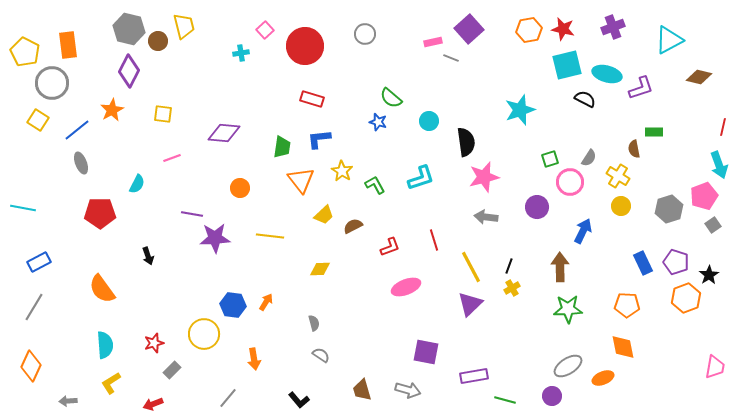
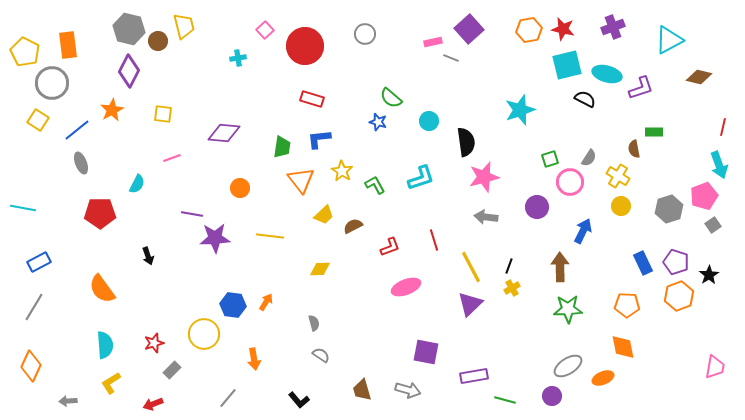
cyan cross at (241, 53): moved 3 px left, 5 px down
orange hexagon at (686, 298): moved 7 px left, 2 px up
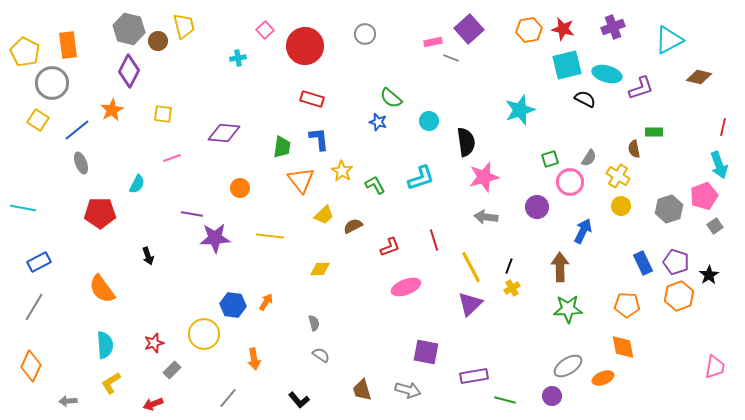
blue L-shape at (319, 139): rotated 90 degrees clockwise
gray square at (713, 225): moved 2 px right, 1 px down
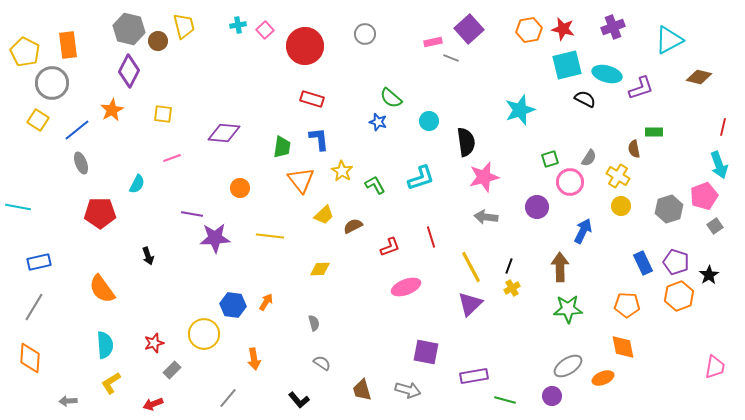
cyan cross at (238, 58): moved 33 px up
cyan line at (23, 208): moved 5 px left, 1 px up
red line at (434, 240): moved 3 px left, 3 px up
blue rectangle at (39, 262): rotated 15 degrees clockwise
gray semicircle at (321, 355): moved 1 px right, 8 px down
orange diamond at (31, 366): moved 1 px left, 8 px up; rotated 20 degrees counterclockwise
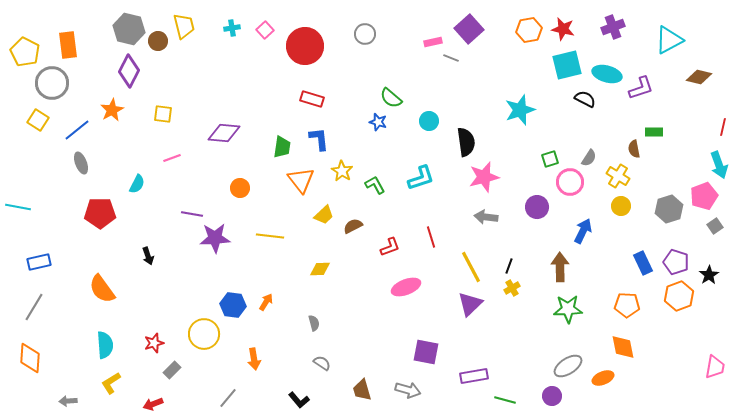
cyan cross at (238, 25): moved 6 px left, 3 px down
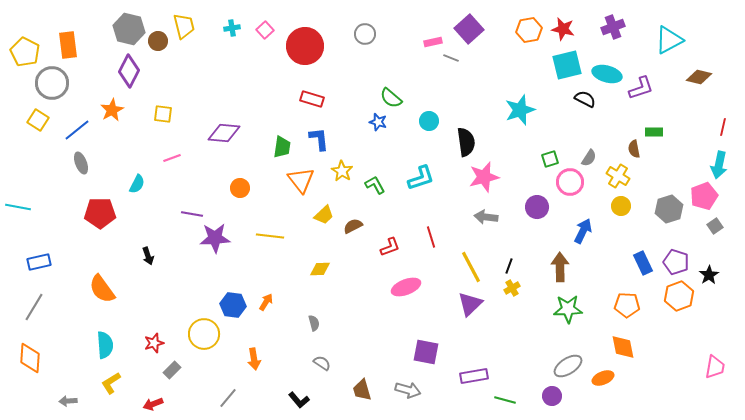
cyan arrow at (719, 165): rotated 32 degrees clockwise
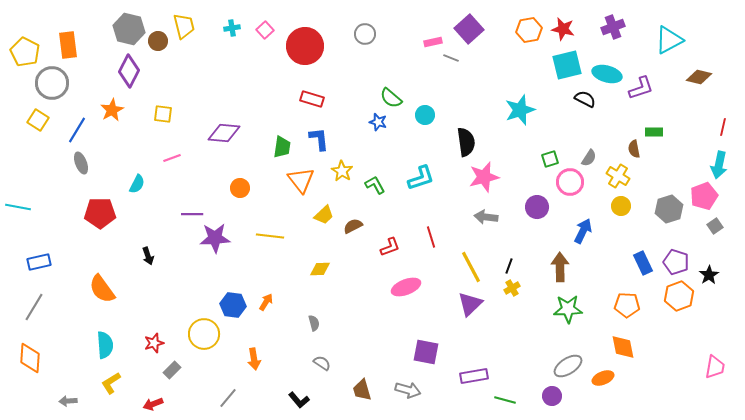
cyan circle at (429, 121): moved 4 px left, 6 px up
blue line at (77, 130): rotated 20 degrees counterclockwise
purple line at (192, 214): rotated 10 degrees counterclockwise
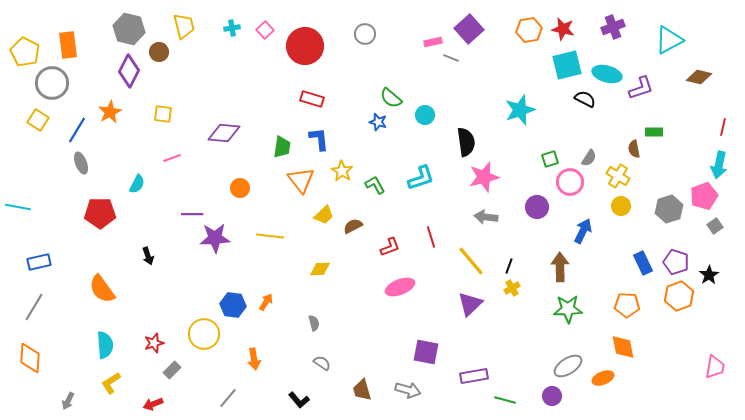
brown circle at (158, 41): moved 1 px right, 11 px down
orange star at (112, 110): moved 2 px left, 2 px down
yellow line at (471, 267): moved 6 px up; rotated 12 degrees counterclockwise
pink ellipse at (406, 287): moved 6 px left
gray arrow at (68, 401): rotated 60 degrees counterclockwise
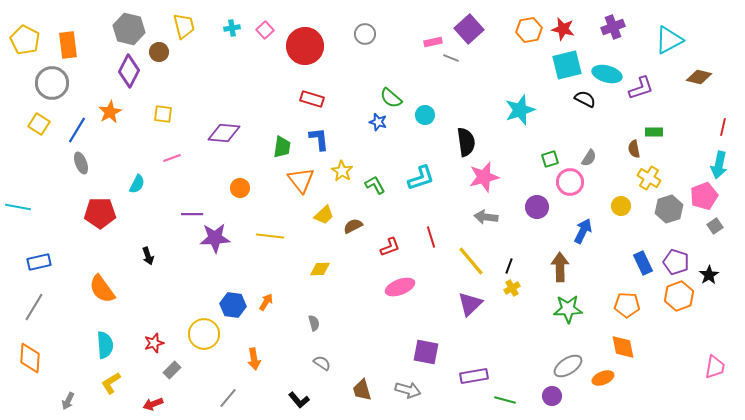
yellow pentagon at (25, 52): moved 12 px up
yellow square at (38, 120): moved 1 px right, 4 px down
yellow cross at (618, 176): moved 31 px right, 2 px down
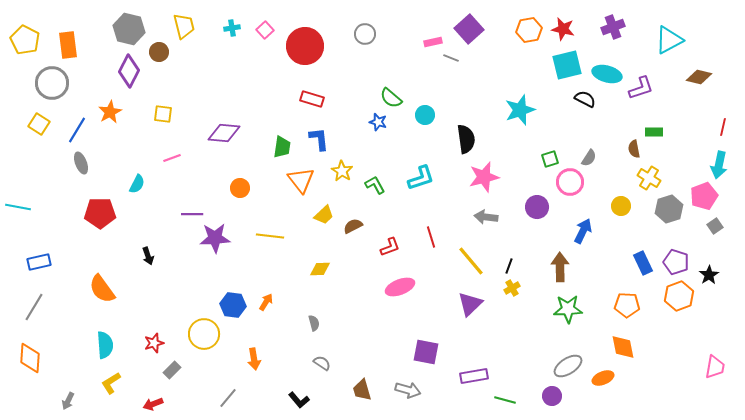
black semicircle at (466, 142): moved 3 px up
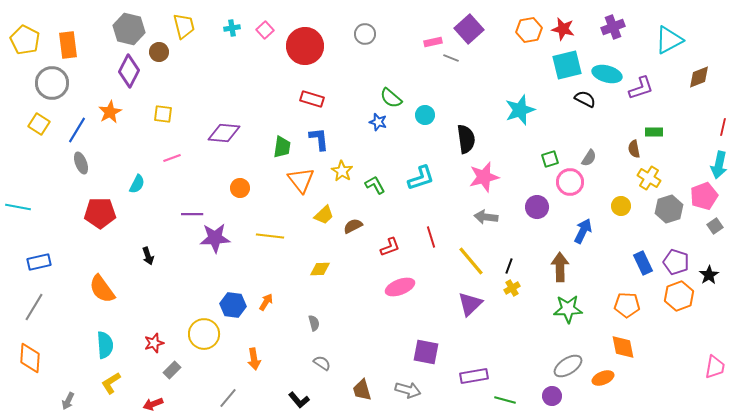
brown diamond at (699, 77): rotated 35 degrees counterclockwise
